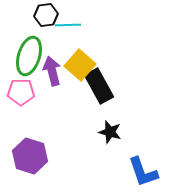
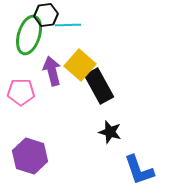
green ellipse: moved 21 px up
blue L-shape: moved 4 px left, 2 px up
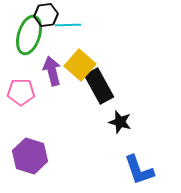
black star: moved 10 px right, 10 px up
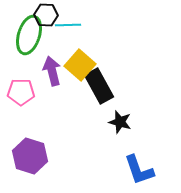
black hexagon: rotated 10 degrees clockwise
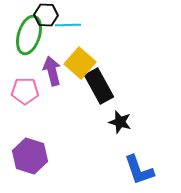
yellow square: moved 2 px up
pink pentagon: moved 4 px right, 1 px up
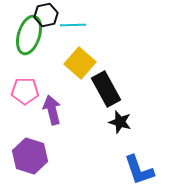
black hexagon: rotated 15 degrees counterclockwise
cyan line: moved 5 px right
purple arrow: moved 39 px down
black rectangle: moved 7 px right, 3 px down
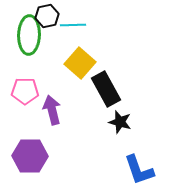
black hexagon: moved 1 px right, 1 px down
green ellipse: rotated 15 degrees counterclockwise
purple hexagon: rotated 16 degrees counterclockwise
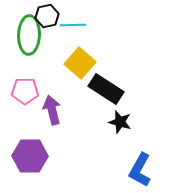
black rectangle: rotated 28 degrees counterclockwise
blue L-shape: moved 1 px right; rotated 48 degrees clockwise
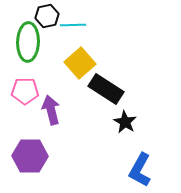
green ellipse: moved 1 px left, 7 px down
yellow square: rotated 8 degrees clockwise
purple arrow: moved 1 px left
black star: moved 5 px right; rotated 15 degrees clockwise
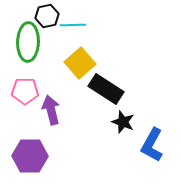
black star: moved 2 px left; rotated 10 degrees counterclockwise
blue L-shape: moved 12 px right, 25 px up
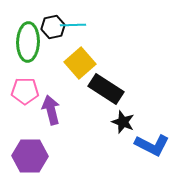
black hexagon: moved 6 px right, 11 px down
blue L-shape: rotated 92 degrees counterclockwise
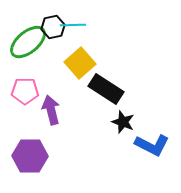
green ellipse: rotated 48 degrees clockwise
